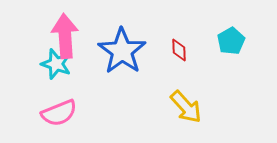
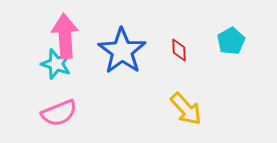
yellow arrow: moved 2 px down
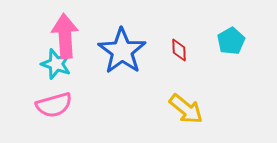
yellow arrow: rotated 9 degrees counterclockwise
pink semicircle: moved 5 px left, 8 px up; rotated 6 degrees clockwise
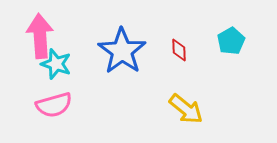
pink arrow: moved 25 px left
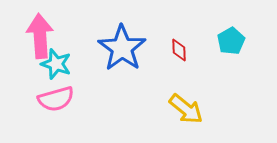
blue star: moved 3 px up
pink semicircle: moved 2 px right, 6 px up
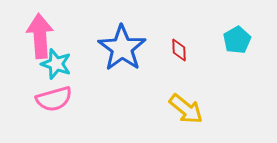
cyan pentagon: moved 6 px right, 1 px up
pink semicircle: moved 2 px left
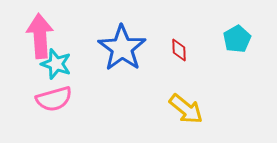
cyan pentagon: moved 1 px up
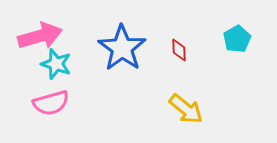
pink arrow: rotated 78 degrees clockwise
pink semicircle: moved 3 px left, 4 px down
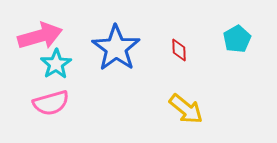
blue star: moved 6 px left
cyan star: rotated 20 degrees clockwise
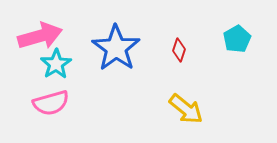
red diamond: rotated 20 degrees clockwise
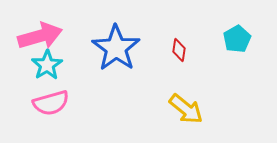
red diamond: rotated 10 degrees counterclockwise
cyan star: moved 9 px left, 1 px down
